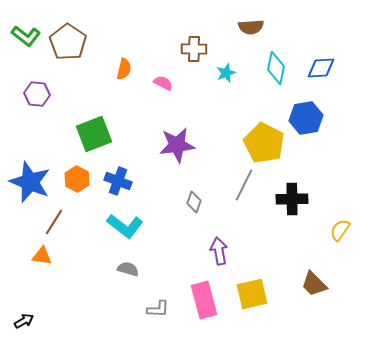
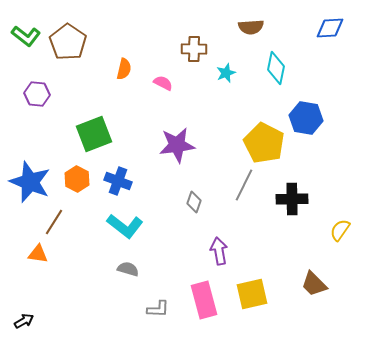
blue diamond: moved 9 px right, 40 px up
blue hexagon: rotated 20 degrees clockwise
orange triangle: moved 4 px left, 2 px up
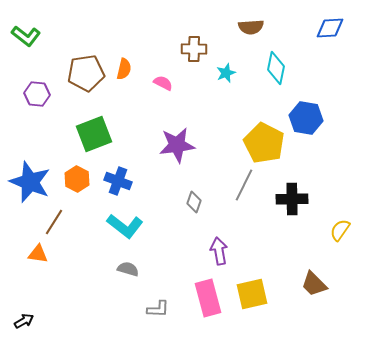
brown pentagon: moved 18 px right, 31 px down; rotated 30 degrees clockwise
pink rectangle: moved 4 px right, 2 px up
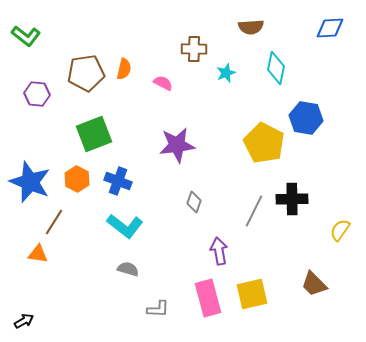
gray line: moved 10 px right, 26 px down
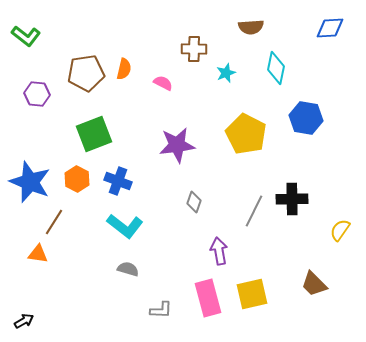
yellow pentagon: moved 18 px left, 9 px up
gray L-shape: moved 3 px right, 1 px down
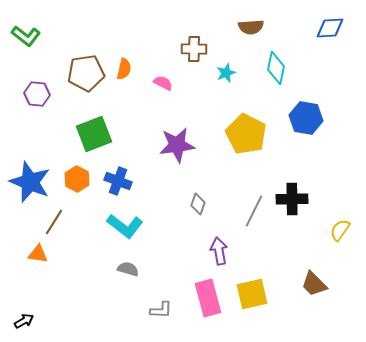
gray diamond: moved 4 px right, 2 px down
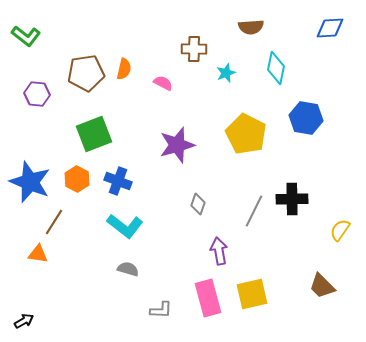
purple star: rotated 9 degrees counterclockwise
brown trapezoid: moved 8 px right, 2 px down
